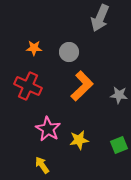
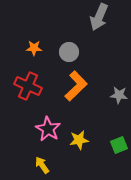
gray arrow: moved 1 px left, 1 px up
orange L-shape: moved 6 px left
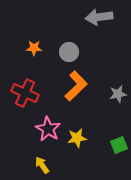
gray arrow: rotated 60 degrees clockwise
red cross: moved 3 px left, 7 px down
gray star: moved 1 px left, 1 px up; rotated 18 degrees counterclockwise
yellow star: moved 2 px left, 2 px up
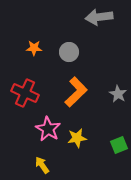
orange L-shape: moved 6 px down
gray star: rotated 30 degrees counterclockwise
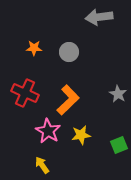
orange L-shape: moved 8 px left, 8 px down
pink star: moved 2 px down
yellow star: moved 4 px right, 3 px up
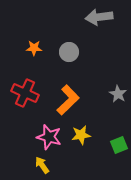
pink star: moved 1 px right, 6 px down; rotated 15 degrees counterclockwise
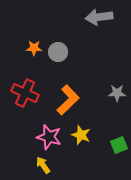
gray circle: moved 11 px left
gray star: moved 1 px left, 1 px up; rotated 30 degrees counterclockwise
yellow star: rotated 30 degrees clockwise
yellow arrow: moved 1 px right
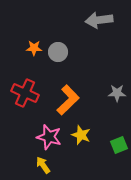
gray arrow: moved 3 px down
